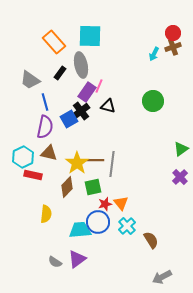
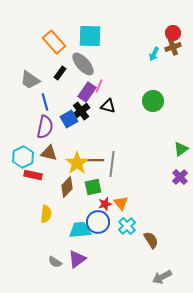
gray ellipse: moved 2 px right, 1 px up; rotated 30 degrees counterclockwise
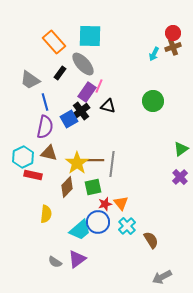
cyan trapezoid: rotated 145 degrees clockwise
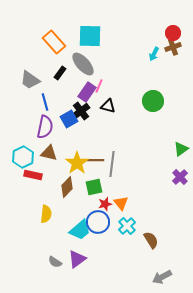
green square: moved 1 px right
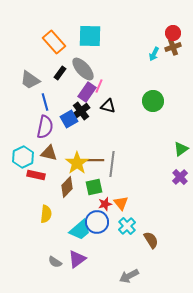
gray ellipse: moved 5 px down
red rectangle: moved 3 px right
blue circle: moved 1 px left
gray arrow: moved 33 px left, 1 px up
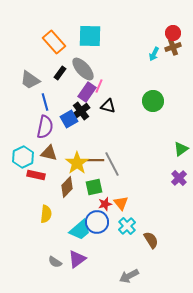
gray line: rotated 35 degrees counterclockwise
purple cross: moved 1 px left, 1 px down
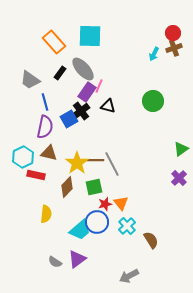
brown cross: moved 1 px right, 1 px down
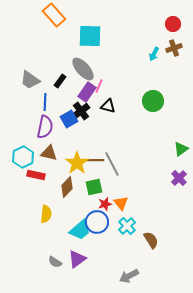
red circle: moved 9 px up
orange rectangle: moved 27 px up
black rectangle: moved 8 px down
blue line: rotated 18 degrees clockwise
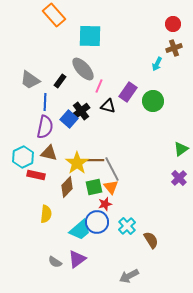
cyan arrow: moved 3 px right, 10 px down
purple rectangle: moved 41 px right
blue square: rotated 18 degrees counterclockwise
gray line: moved 5 px down
orange triangle: moved 10 px left, 16 px up
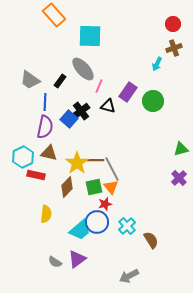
green triangle: rotated 21 degrees clockwise
